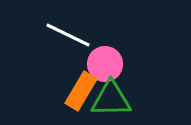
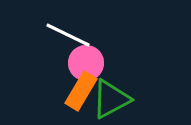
pink circle: moved 19 px left, 1 px up
green triangle: rotated 27 degrees counterclockwise
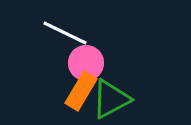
white line: moved 3 px left, 2 px up
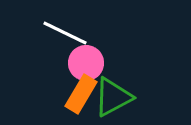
orange rectangle: moved 3 px down
green triangle: moved 2 px right, 2 px up
